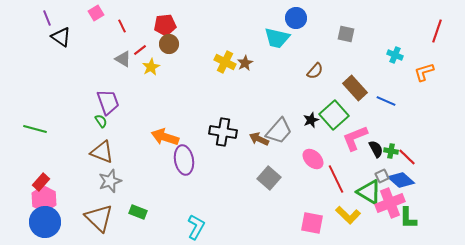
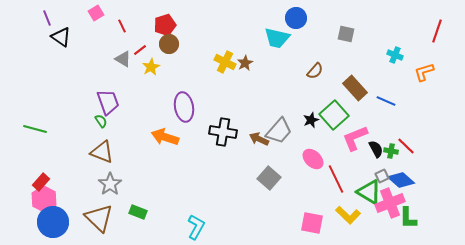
red pentagon at (165, 25): rotated 10 degrees counterclockwise
red line at (407, 157): moved 1 px left, 11 px up
purple ellipse at (184, 160): moved 53 px up
gray star at (110, 181): moved 3 px down; rotated 15 degrees counterclockwise
blue circle at (45, 222): moved 8 px right
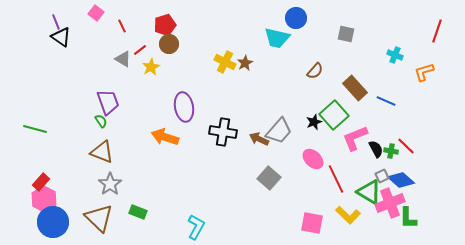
pink square at (96, 13): rotated 21 degrees counterclockwise
purple line at (47, 18): moved 9 px right, 4 px down
black star at (311, 120): moved 3 px right, 2 px down
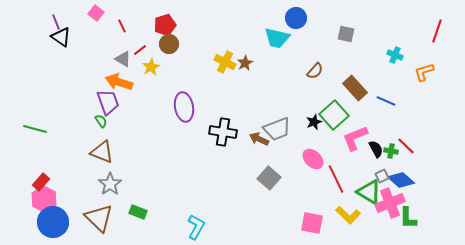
gray trapezoid at (279, 131): moved 2 px left, 2 px up; rotated 28 degrees clockwise
orange arrow at (165, 137): moved 46 px left, 55 px up
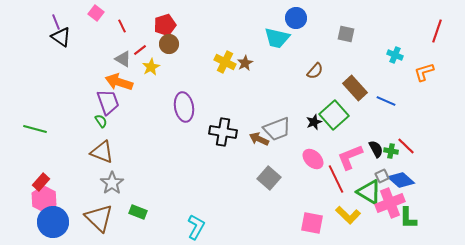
pink L-shape at (355, 138): moved 5 px left, 19 px down
gray star at (110, 184): moved 2 px right, 1 px up
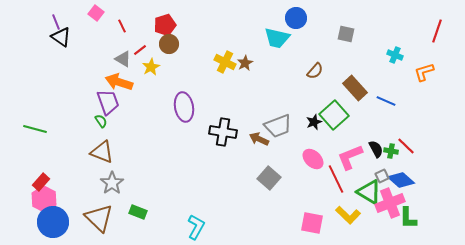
gray trapezoid at (277, 129): moved 1 px right, 3 px up
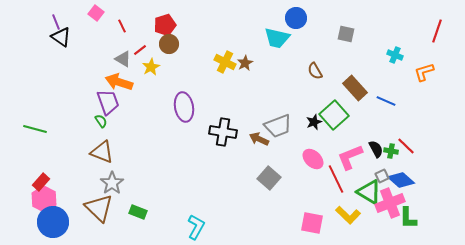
brown semicircle at (315, 71): rotated 108 degrees clockwise
brown triangle at (99, 218): moved 10 px up
